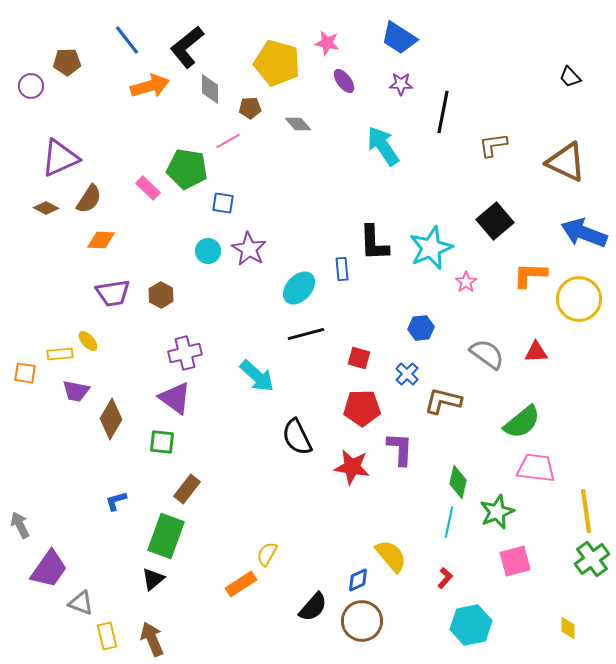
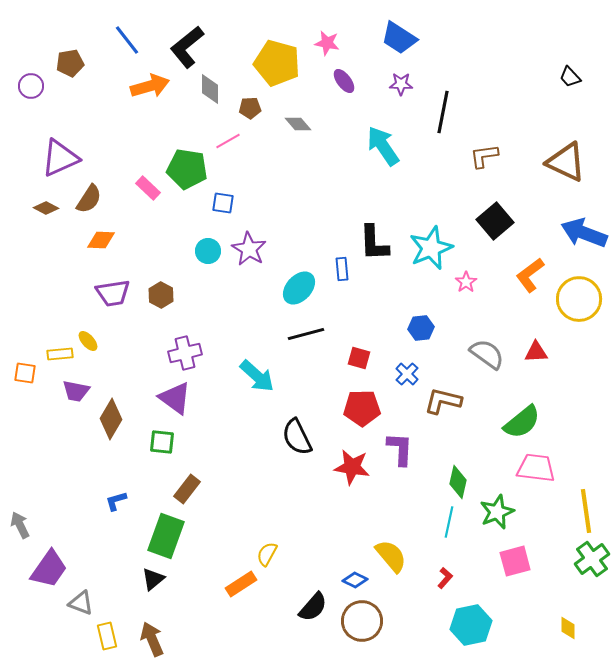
brown pentagon at (67, 62): moved 3 px right, 1 px down; rotated 8 degrees counterclockwise
brown L-shape at (493, 145): moved 9 px left, 11 px down
orange L-shape at (530, 275): rotated 39 degrees counterclockwise
blue diamond at (358, 580): moved 3 px left; rotated 50 degrees clockwise
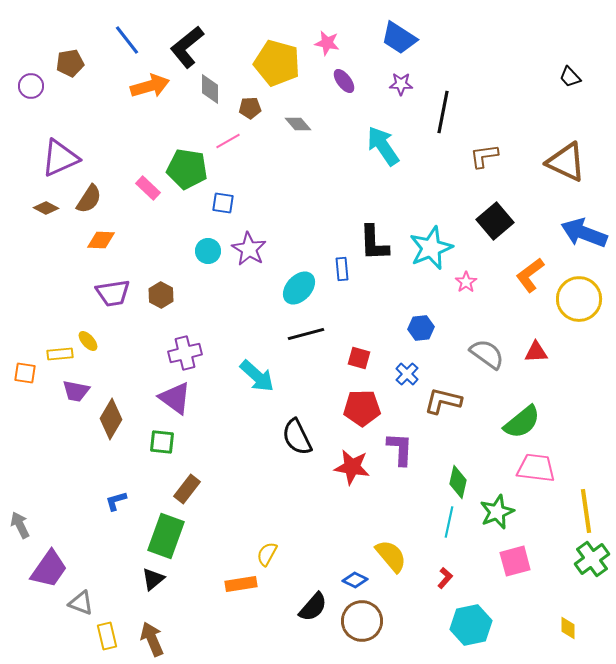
orange rectangle at (241, 584): rotated 24 degrees clockwise
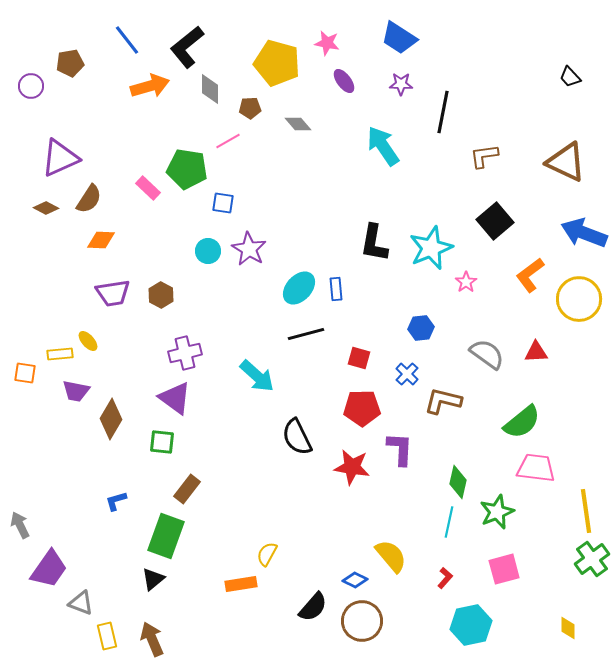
black L-shape at (374, 243): rotated 12 degrees clockwise
blue rectangle at (342, 269): moved 6 px left, 20 px down
pink square at (515, 561): moved 11 px left, 8 px down
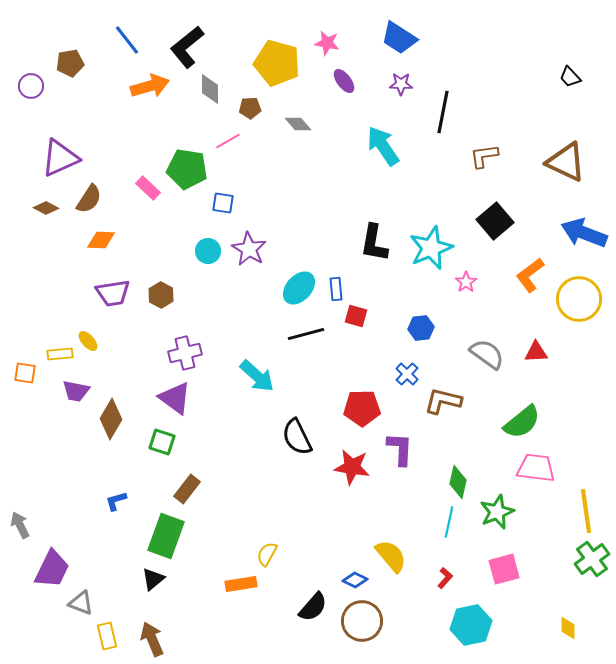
red square at (359, 358): moved 3 px left, 42 px up
green square at (162, 442): rotated 12 degrees clockwise
purple trapezoid at (49, 569): moved 3 px right; rotated 9 degrees counterclockwise
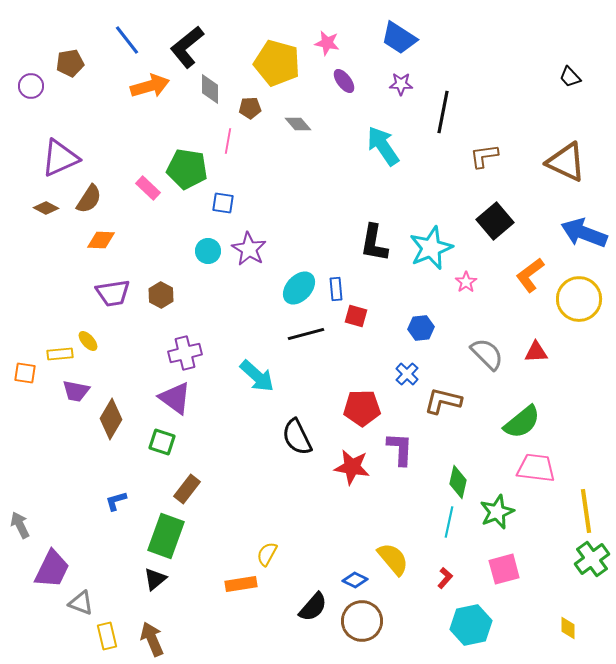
pink line at (228, 141): rotated 50 degrees counterclockwise
gray semicircle at (487, 354): rotated 9 degrees clockwise
yellow semicircle at (391, 556): moved 2 px right, 3 px down
black triangle at (153, 579): moved 2 px right
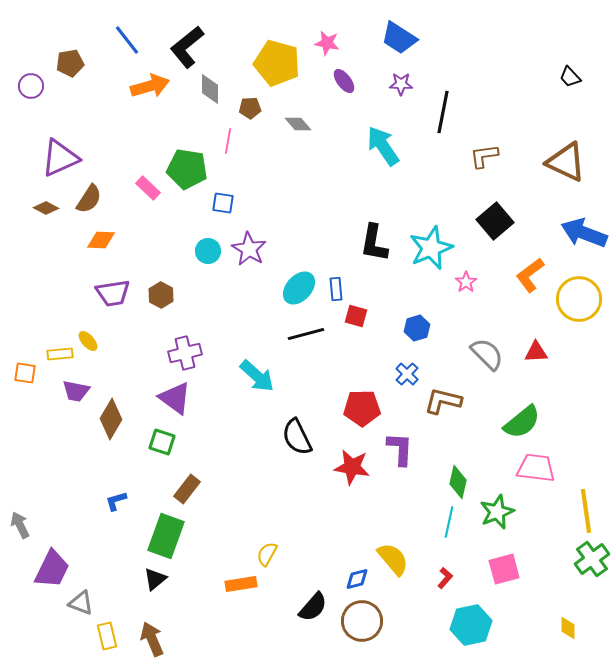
blue hexagon at (421, 328): moved 4 px left; rotated 10 degrees counterclockwise
blue diamond at (355, 580): moved 2 px right, 1 px up; rotated 40 degrees counterclockwise
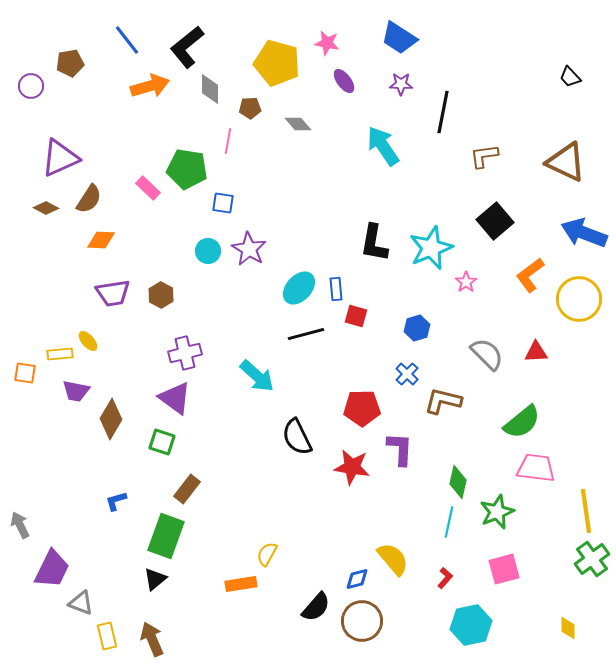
black semicircle at (313, 607): moved 3 px right
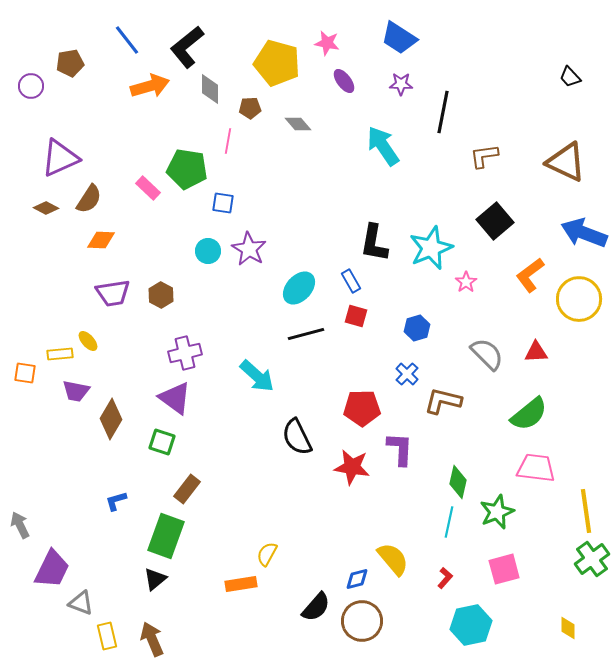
blue rectangle at (336, 289): moved 15 px right, 8 px up; rotated 25 degrees counterclockwise
green semicircle at (522, 422): moved 7 px right, 8 px up
